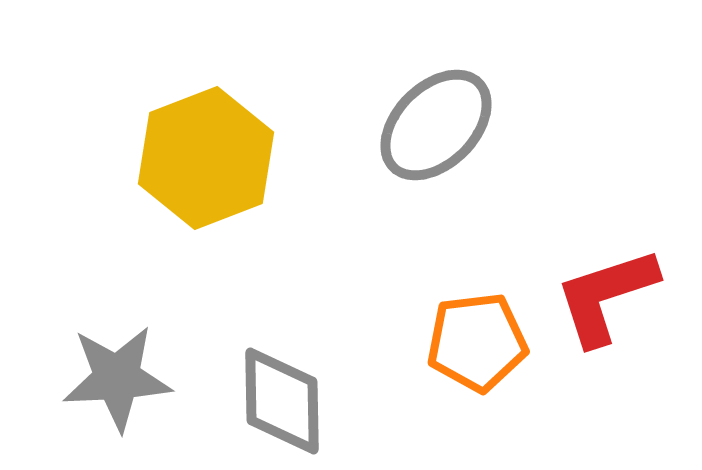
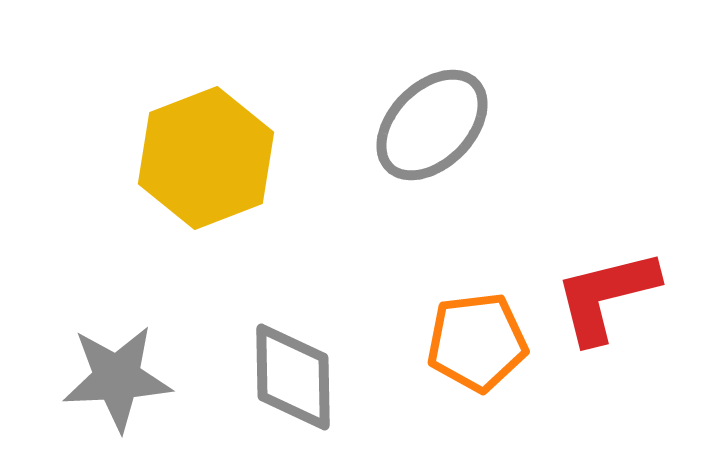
gray ellipse: moved 4 px left
red L-shape: rotated 4 degrees clockwise
gray diamond: moved 11 px right, 24 px up
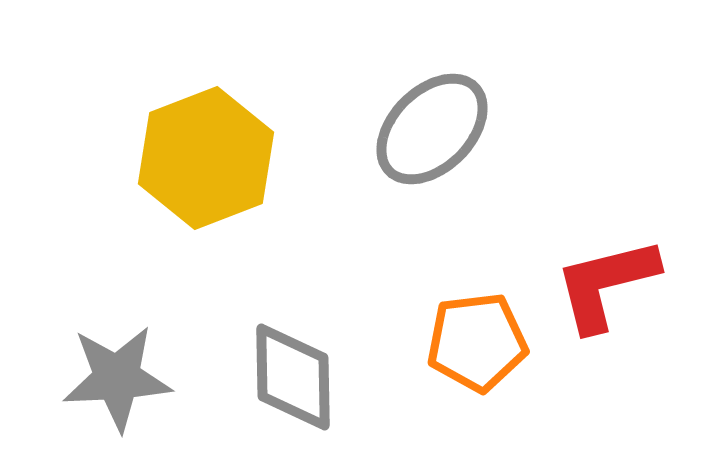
gray ellipse: moved 4 px down
red L-shape: moved 12 px up
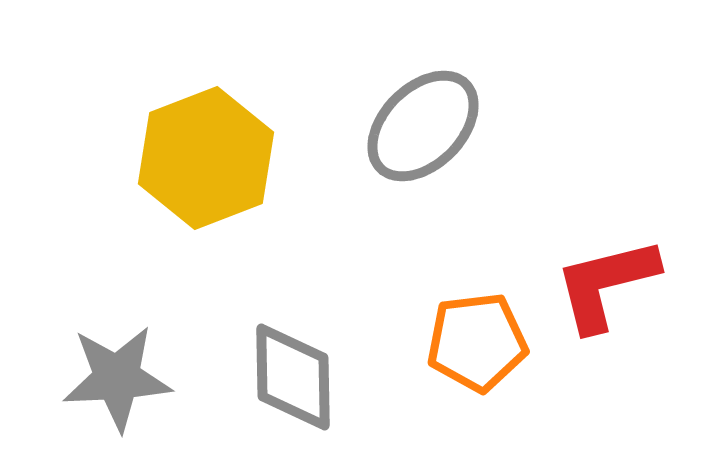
gray ellipse: moved 9 px left, 3 px up
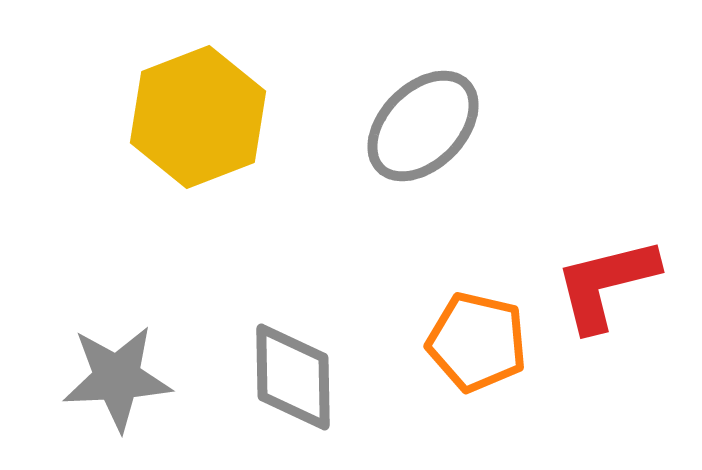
yellow hexagon: moved 8 px left, 41 px up
orange pentagon: rotated 20 degrees clockwise
